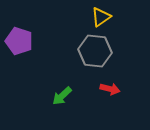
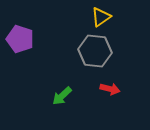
purple pentagon: moved 1 px right, 2 px up
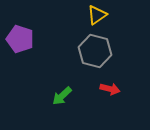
yellow triangle: moved 4 px left, 2 px up
gray hexagon: rotated 8 degrees clockwise
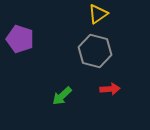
yellow triangle: moved 1 px right, 1 px up
red arrow: rotated 18 degrees counterclockwise
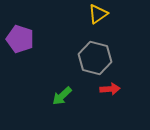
gray hexagon: moved 7 px down
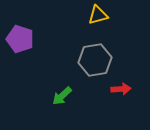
yellow triangle: moved 1 px down; rotated 20 degrees clockwise
gray hexagon: moved 2 px down; rotated 24 degrees counterclockwise
red arrow: moved 11 px right
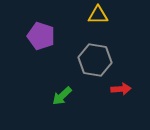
yellow triangle: rotated 15 degrees clockwise
purple pentagon: moved 21 px right, 3 px up
gray hexagon: rotated 20 degrees clockwise
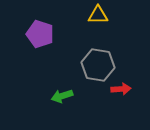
purple pentagon: moved 1 px left, 2 px up
gray hexagon: moved 3 px right, 5 px down
green arrow: rotated 25 degrees clockwise
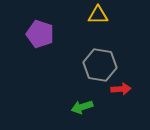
gray hexagon: moved 2 px right
green arrow: moved 20 px right, 11 px down
